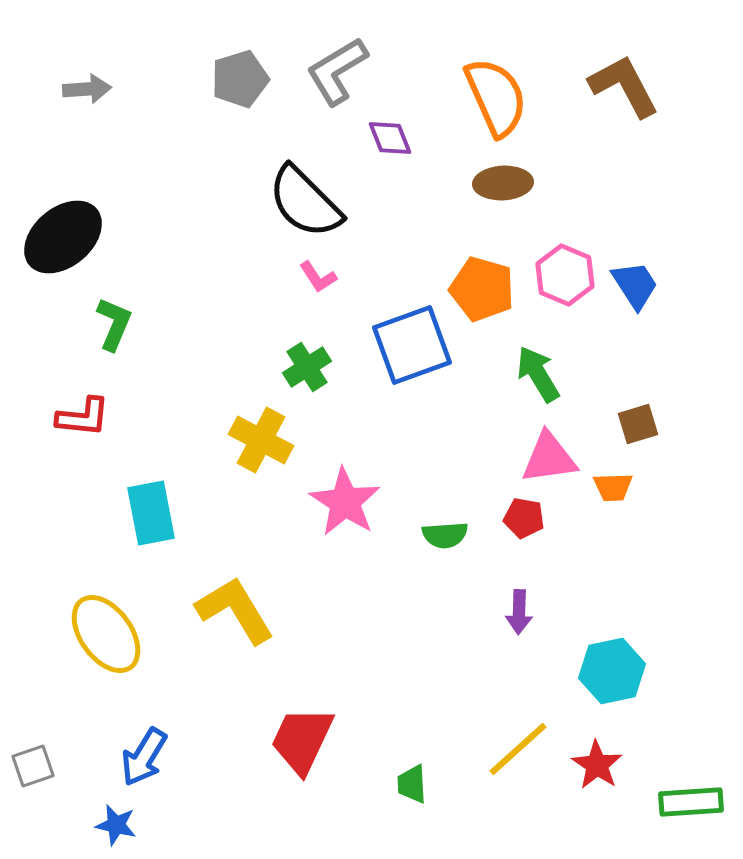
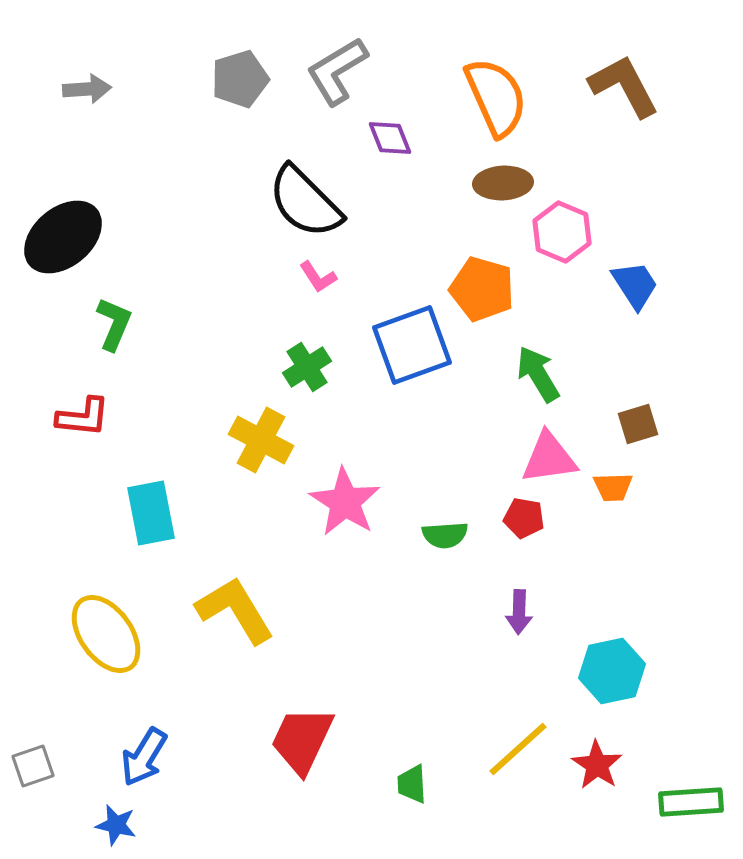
pink hexagon: moved 3 px left, 43 px up
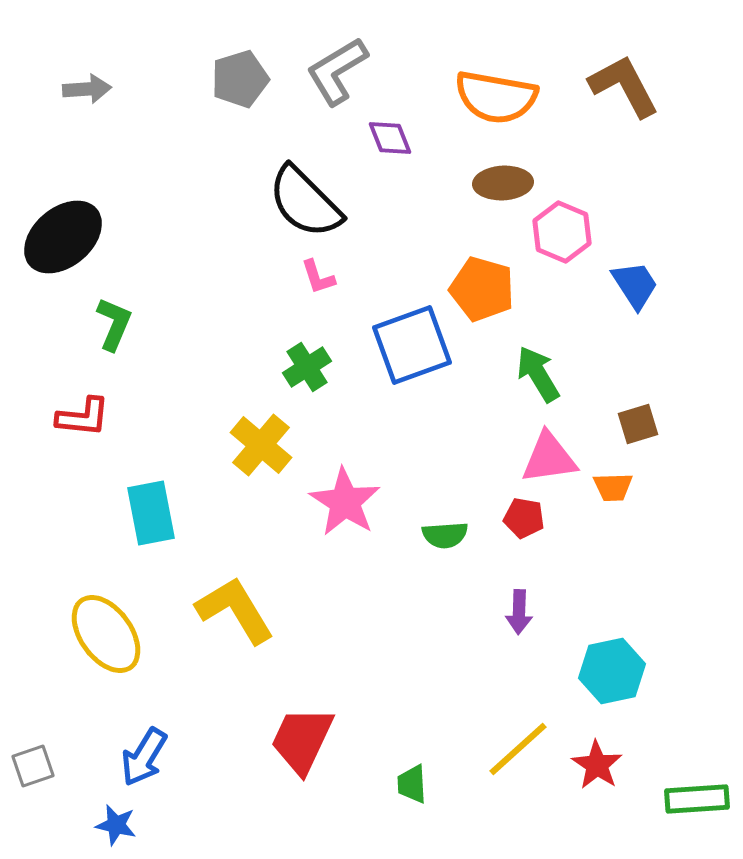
orange semicircle: rotated 124 degrees clockwise
pink L-shape: rotated 15 degrees clockwise
yellow cross: moved 5 px down; rotated 12 degrees clockwise
green rectangle: moved 6 px right, 3 px up
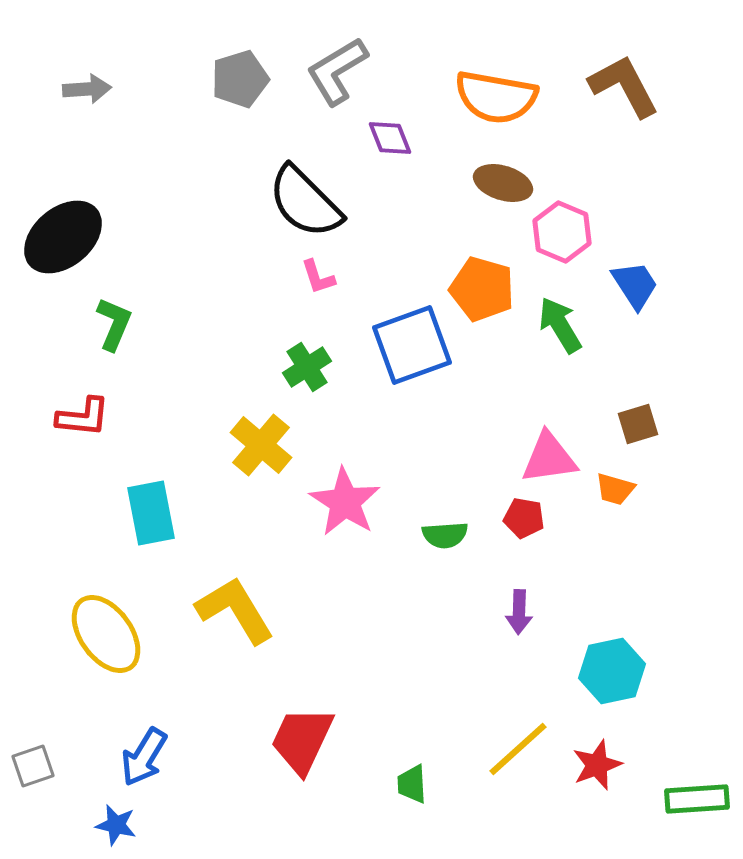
brown ellipse: rotated 20 degrees clockwise
green arrow: moved 22 px right, 49 px up
orange trapezoid: moved 2 px right, 2 px down; rotated 18 degrees clockwise
red star: rotated 18 degrees clockwise
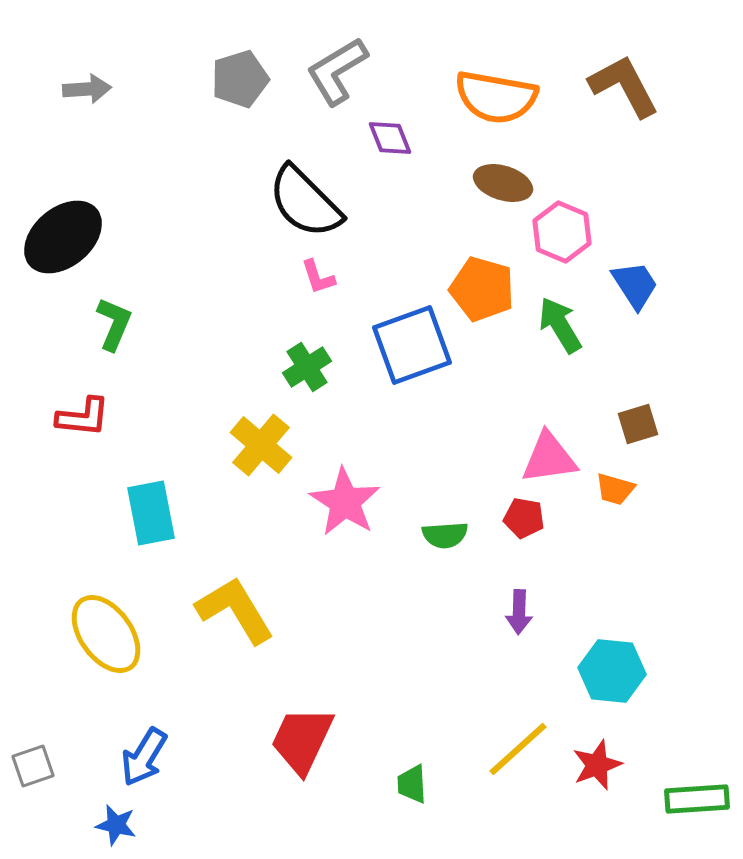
cyan hexagon: rotated 18 degrees clockwise
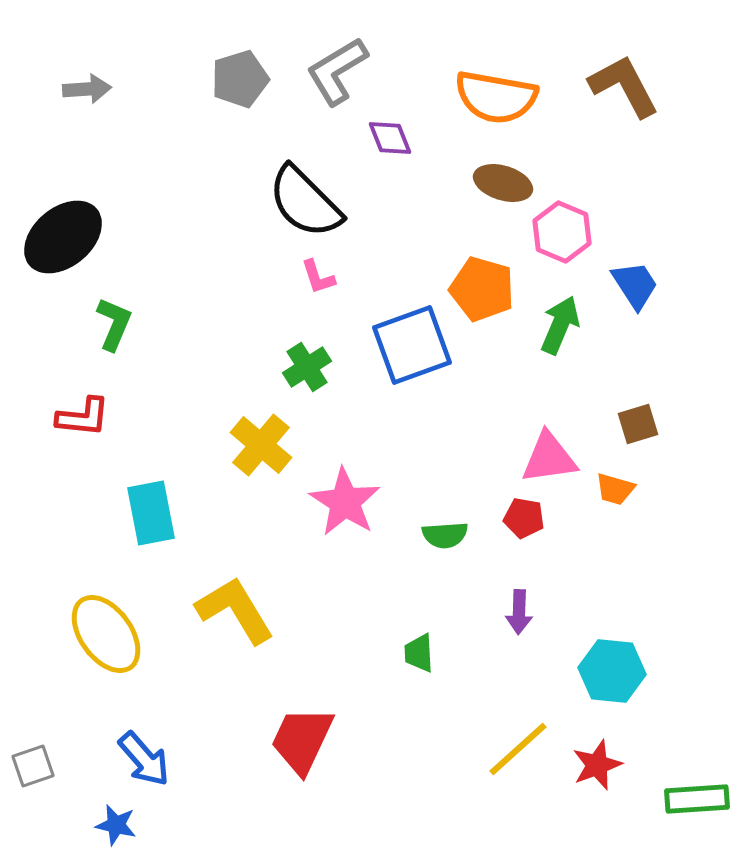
green arrow: rotated 54 degrees clockwise
blue arrow: moved 2 px down; rotated 72 degrees counterclockwise
green trapezoid: moved 7 px right, 131 px up
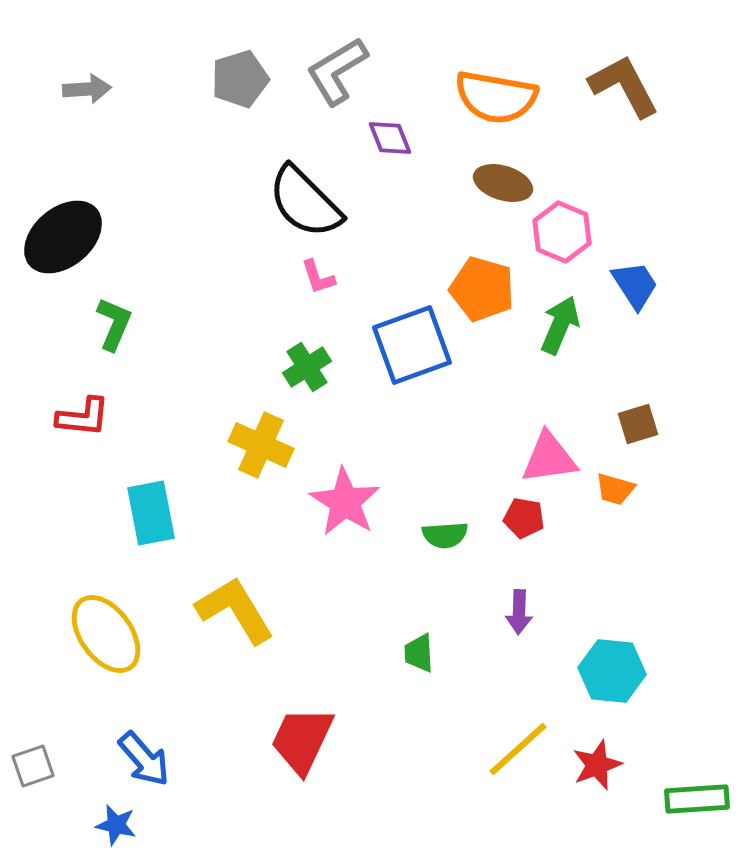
yellow cross: rotated 16 degrees counterclockwise
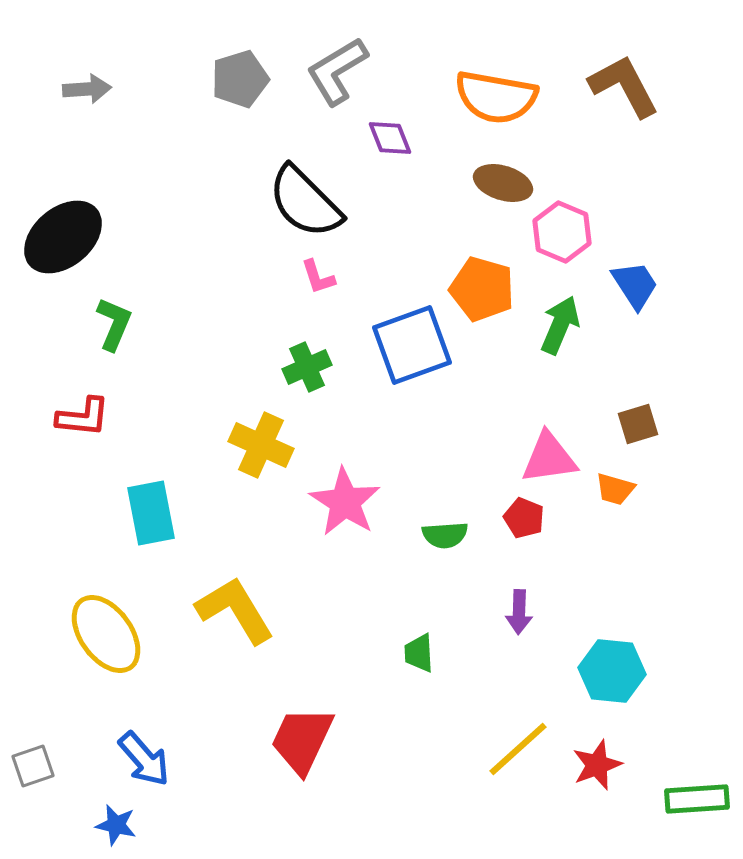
green cross: rotated 9 degrees clockwise
red pentagon: rotated 12 degrees clockwise
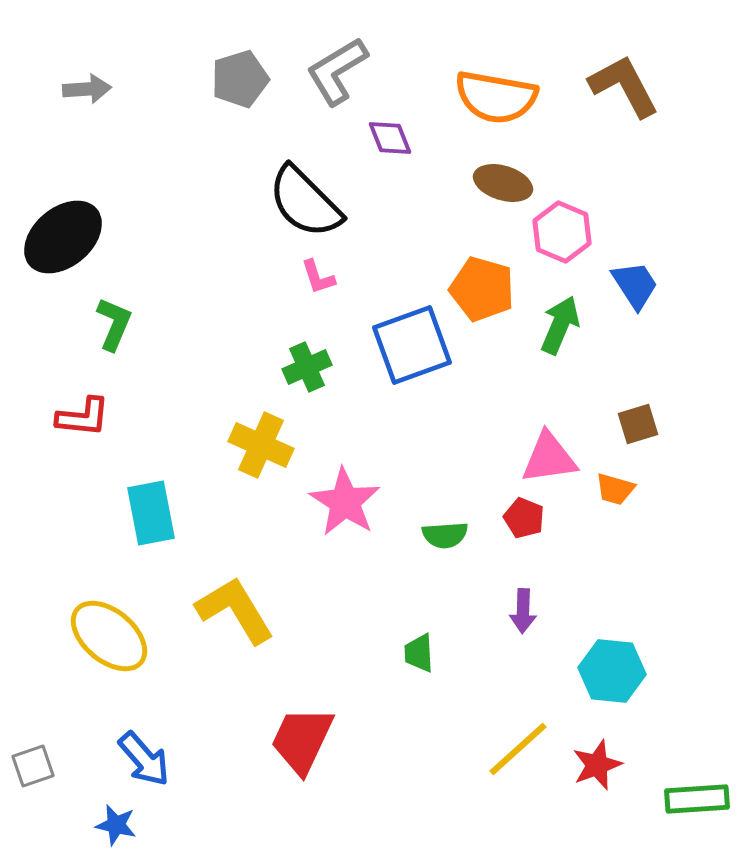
purple arrow: moved 4 px right, 1 px up
yellow ellipse: moved 3 px right, 2 px down; rotated 14 degrees counterclockwise
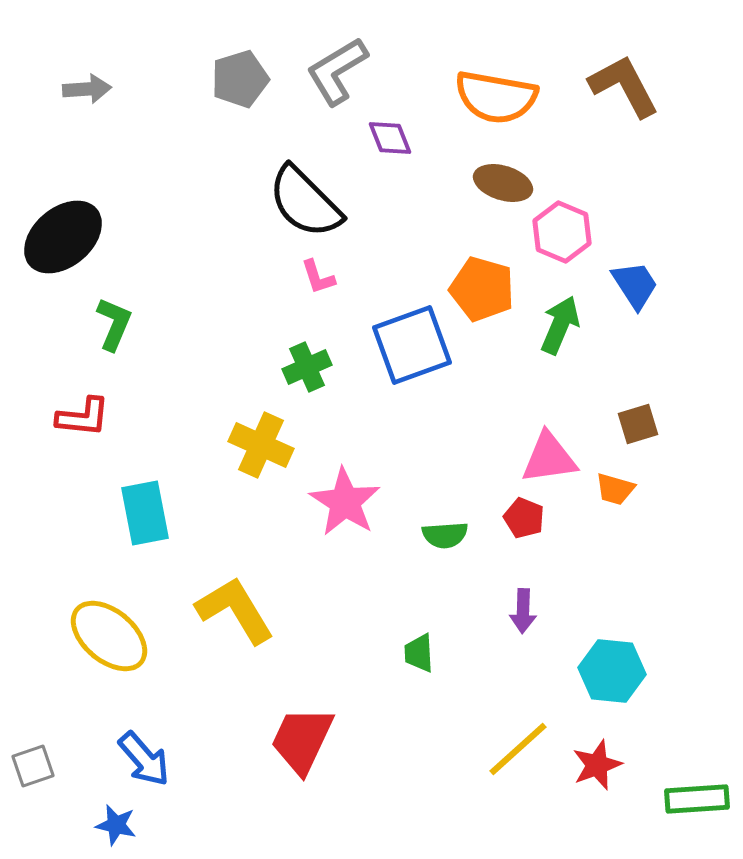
cyan rectangle: moved 6 px left
